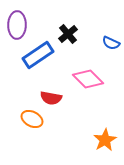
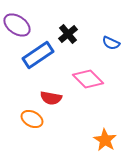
purple ellipse: rotated 56 degrees counterclockwise
orange star: rotated 10 degrees counterclockwise
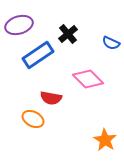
purple ellipse: moved 2 px right; rotated 52 degrees counterclockwise
orange ellipse: moved 1 px right
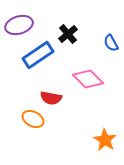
blue semicircle: rotated 36 degrees clockwise
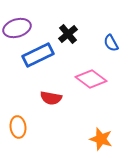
purple ellipse: moved 2 px left, 3 px down
blue rectangle: rotated 8 degrees clockwise
pink diamond: moved 3 px right; rotated 8 degrees counterclockwise
orange ellipse: moved 15 px left, 8 px down; rotated 55 degrees clockwise
orange star: moved 4 px left, 1 px up; rotated 15 degrees counterclockwise
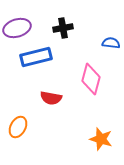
black cross: moved 5 px left, 6 px up; rotated 30 degrees clockwise
blue semicircle: rotated 126 degrees clockwise
blue rectangle: moved 2 px left, 2 px down; rotated 12 degrees clockwise
pink diamond: rotated 68 degrees clockwise
orange ellipse: rotated 35 degrees clockwise
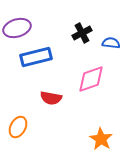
black cross: moved 19 px right, 5 px down; rotated 18 degrees counterclockwise
pink diamond: rotated 56 degrees clockwise
orange star: rotated 15 degrees clockwise
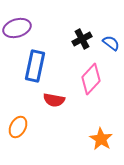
black cross: moved 6 px down
blue semicircle: rotated 30 degrees clockwise
blue rectangle: moved 1 px left, 9 px down; rotated 64 degrees counterclockwise
pink diamond: rotated 28 degrees counterclockwise
red semicircle: moved 3 px right, 2 px down
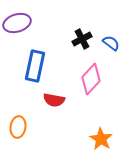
purple ellipse: moved 5 px up
orange ellipse: rotated 20 degrees counterclockwise
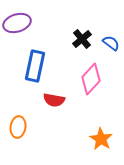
black cross: rotated 12 degrees counterclockwise
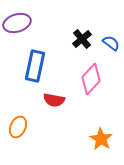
orange ellipse: rotated 15 degrees clockwise
